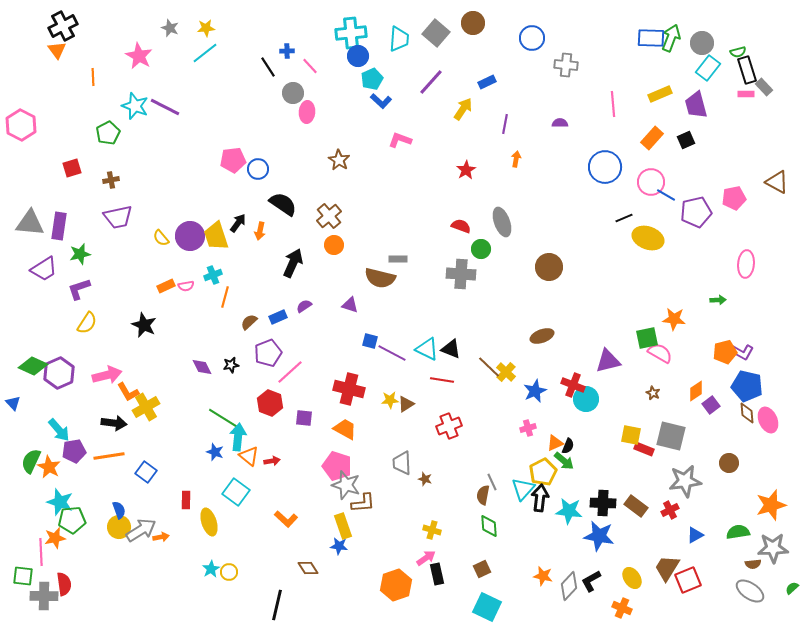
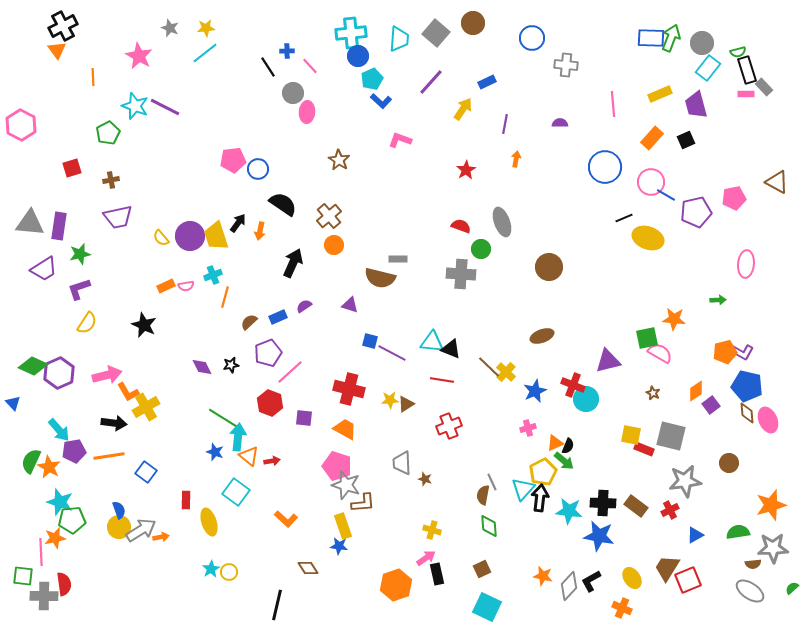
cyan triangle at (427, 349): moved 5 px right, 7 px up; rotated 20 degrees counterclockwise
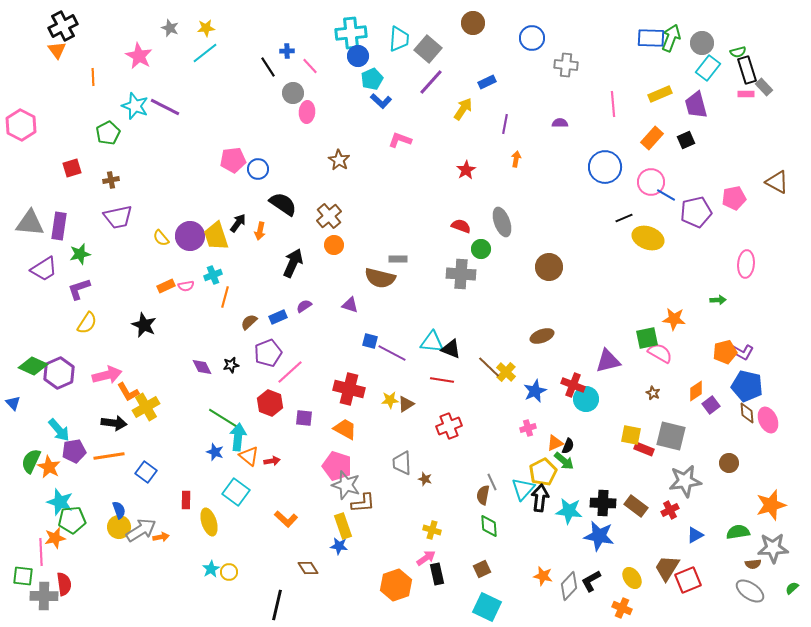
gray square at (436, 33): moved 8 px left, 16 px down
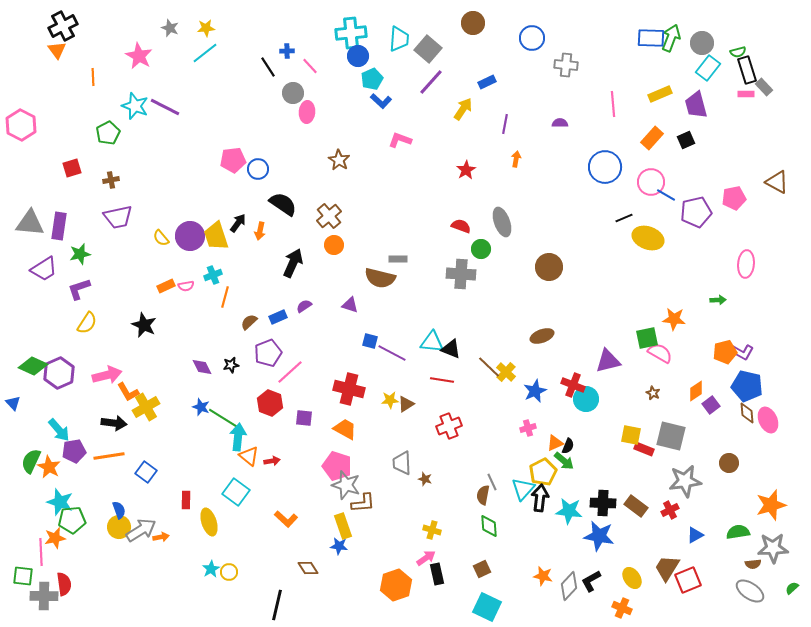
blue star at (215, 452): moved 14 px left, 45 px up
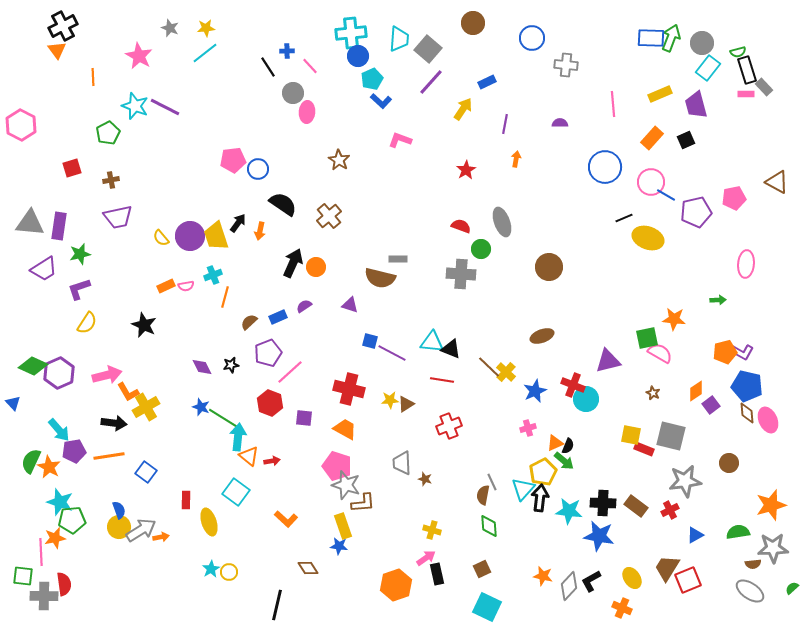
orange circle at (334, 245): moved 18 px left, 22 px down
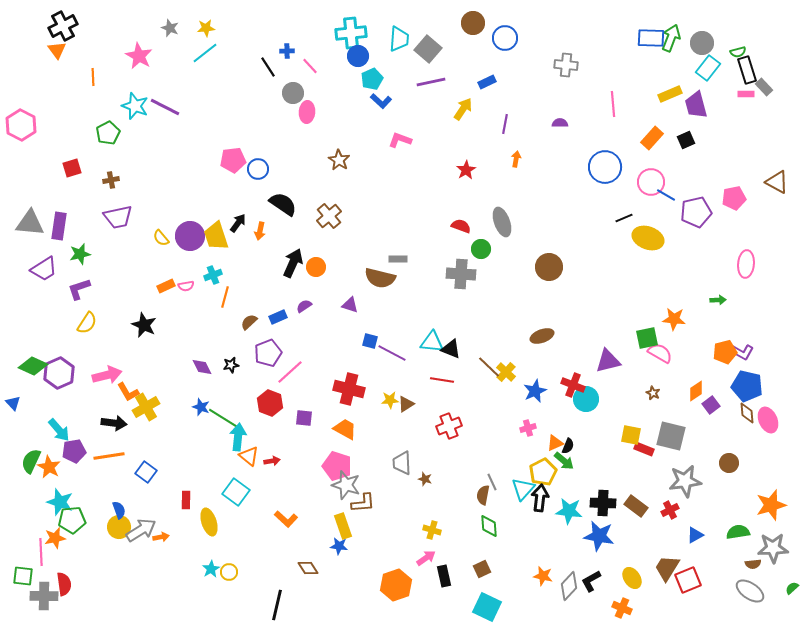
blue circle at (532, 38): moved 27 px left
purple line at (431, 82): rotated 36 degrees clockwise
yellow rectangle at (660, 94): moved 10 px right
black rectangle at (437, 574): moved 7 px right, 2 px down
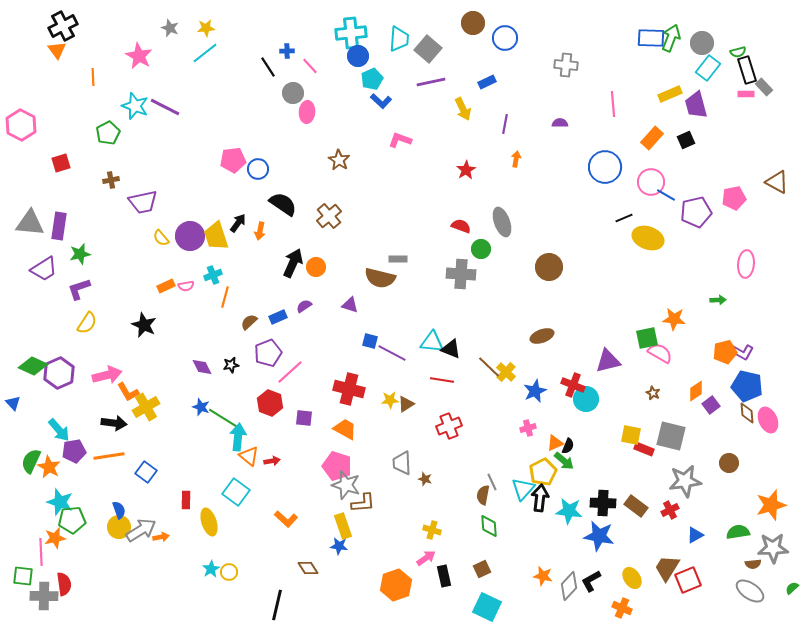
yellow arrow at (463, 109): rotated 120 degrees clockwise
red square at (72, 168): moved 11 px left, 5 px up
purple trapezoid at (118, 217): moved 25 px right, 15 px up
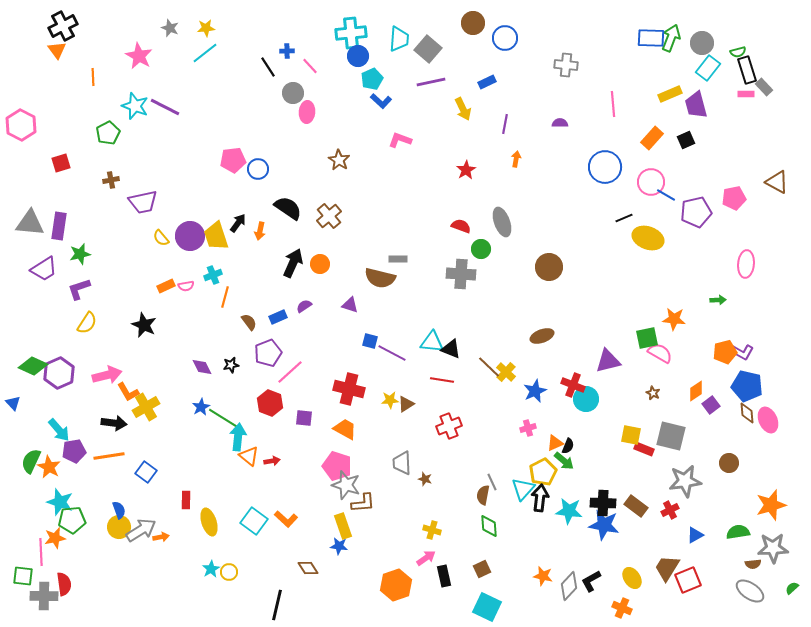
black semicircle at (283, 204): moved 5 px right, 4 px down
orange circle at (316, 267): moved 4 px right, 3 px up
brown semicircle at (249, 322): rotated 96 degrees clockwise
blue star at (201, 407): rotated 24 degrees clockwise
cyan square at (236, 492): moved 18 px right, 29 px down
blue star at (599, 536): moved 5 px right, 11 px up
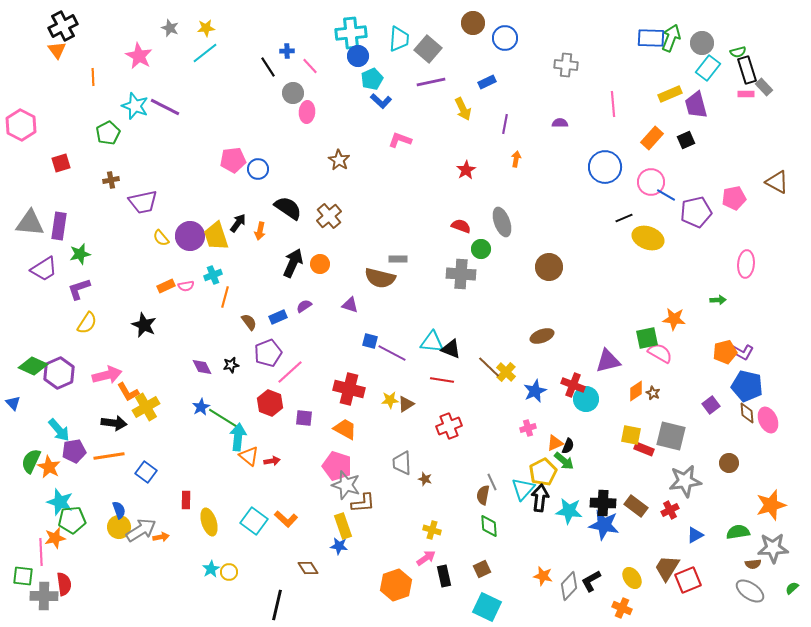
orange diamond at (696, 391): moved 60 px left
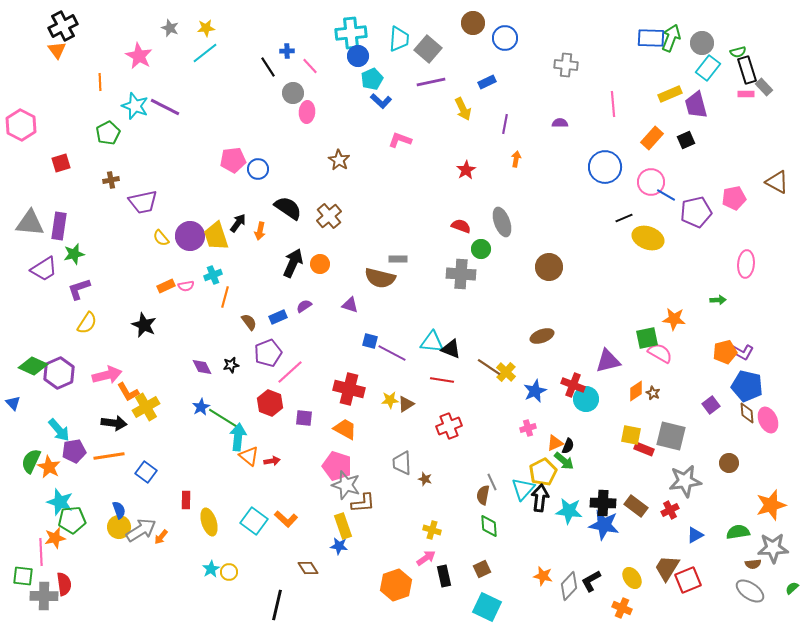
orange line at (93, 77): moved 7 px right, 5 px down
green star at (80, 254): moved 6 px left
brown line at (489, 367): rotated 10 degrees counterclockwise
orange arrow at (161, 537): rotated 140 degrees clockwise
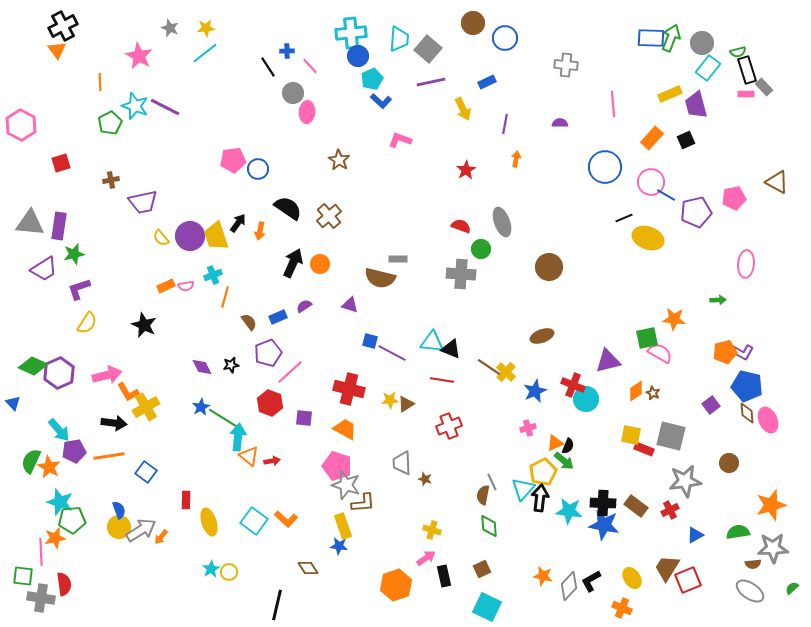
green pentagon at (108, 133): moved 2 px right, 10 px up
gray cross at (44, 596): moved 3 px left, 2 px down; rotated 8 degrees clockwise
